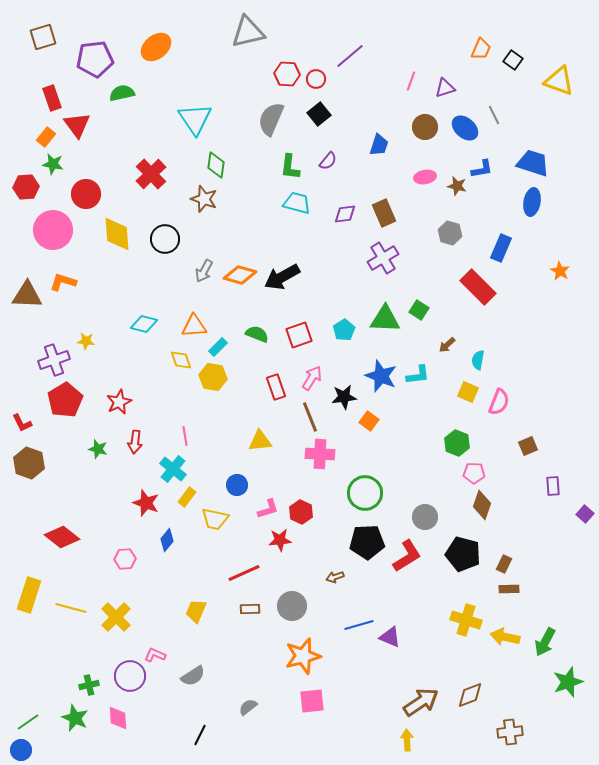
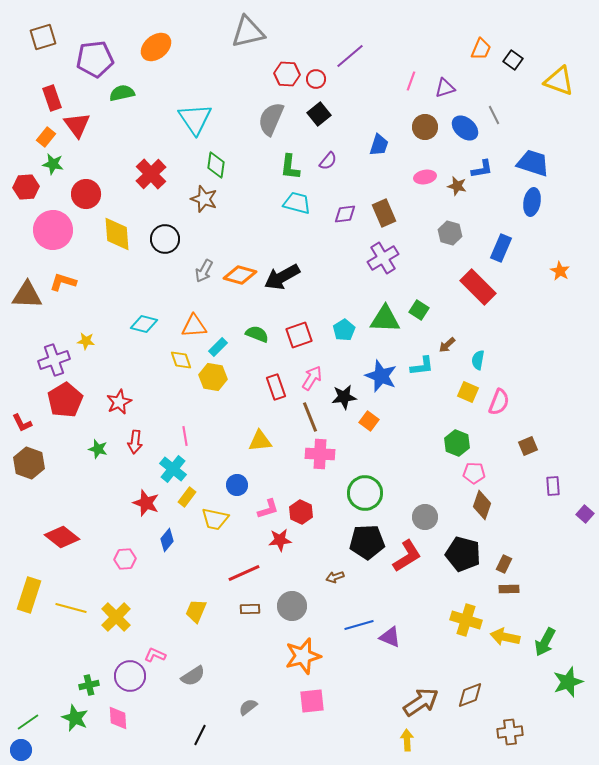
cyan L-shape at (418, 375): moved 4 px right, 9 px up
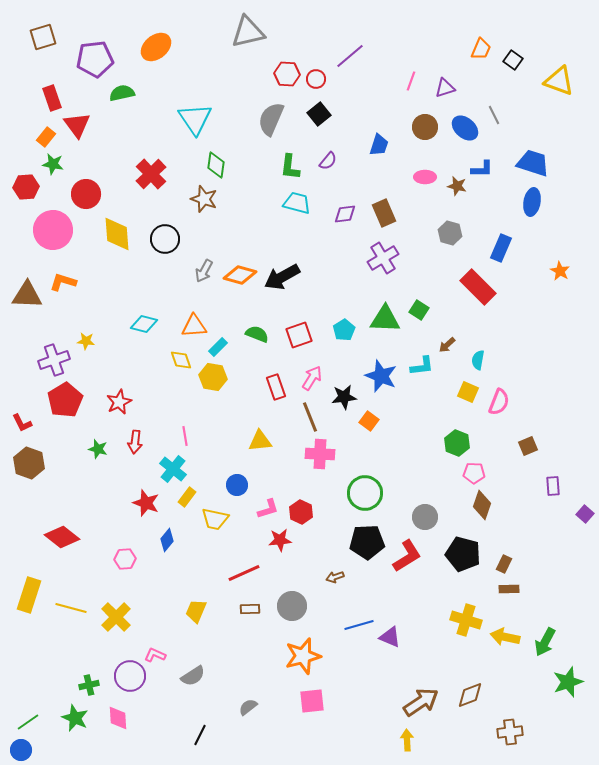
blue L-shape at (482, 169): rotated 10 degrees clockwise
pink ellipse at (425, 177): rotated 10 degrees clockwise
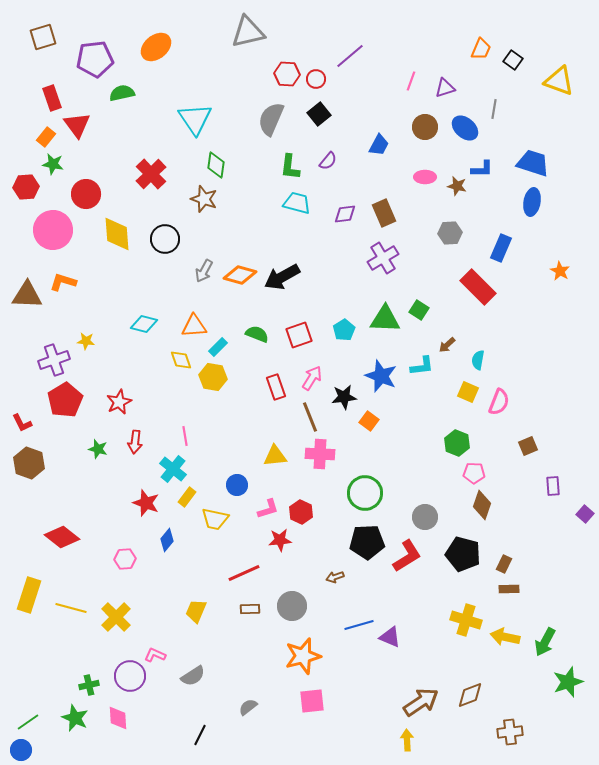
gray line at (494, 115): moved 6 px up; rotated 36 degrees clockwise
blue trapezoid at (379, 145): rotated 10 degrees clockwise
gray hexagon at (450, 233): rotated 20 degrees counterclockwise
yellow triangle at (260, 441): moved 15 px right, 15 px down
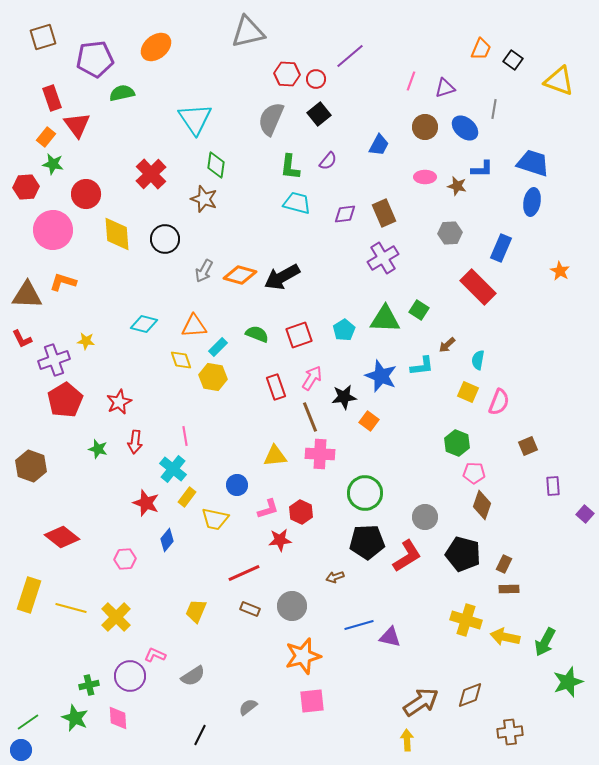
red L-shape at (22, 423): moved 84 px up
brown hexagon at (29, 463): moved 2 px right, 3 px down
brown rectangle at (250, 609): rotated 24 degrees clockwise
purple triangle at (390, 637): rotated 10 degrees counterclockwise
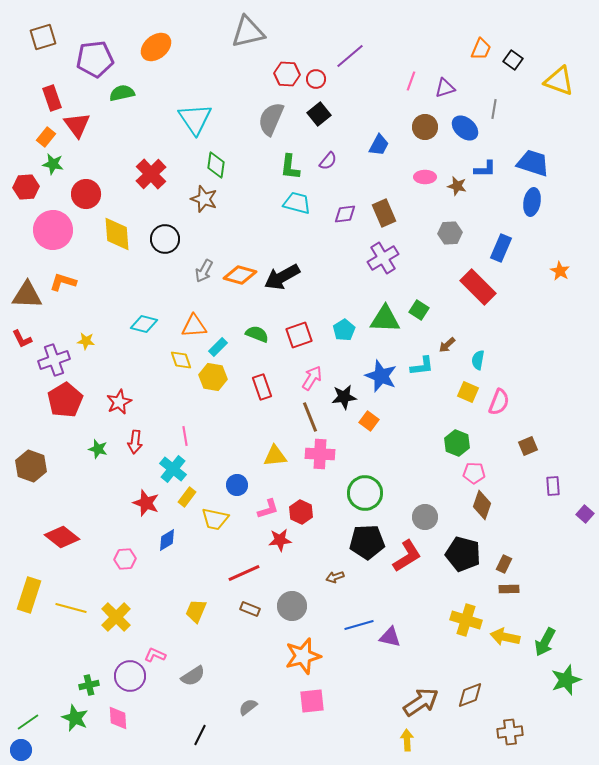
blue L-shape at (482, 169): moved 3 px right
red rectangle at (276, 387): moved 14 px left
blue diamond at (167, 540): rotated 20 degrees clockwise
green star at (568, 682): moved 2 px left, 2 px up
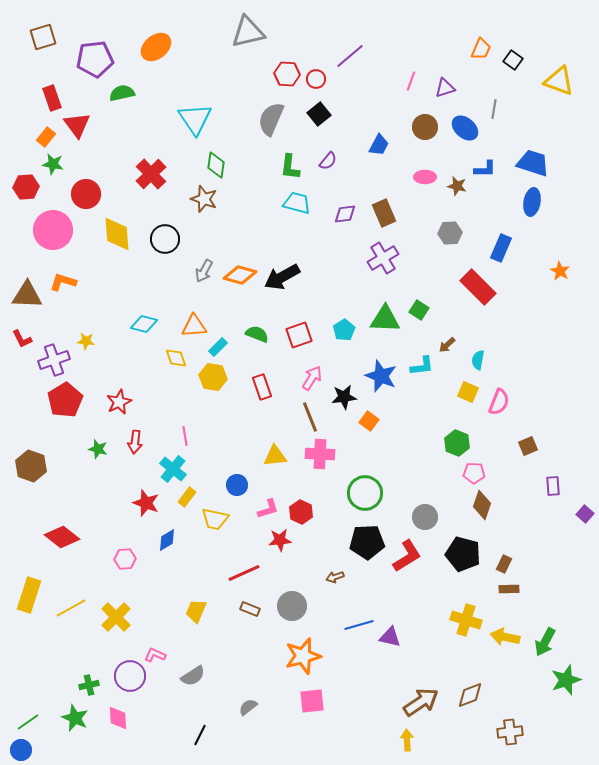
yellow diamond at (181, 360): moved 5 px left, 2 px up
yellow line at (71, 608): rotated 44 degrees counterclockwise
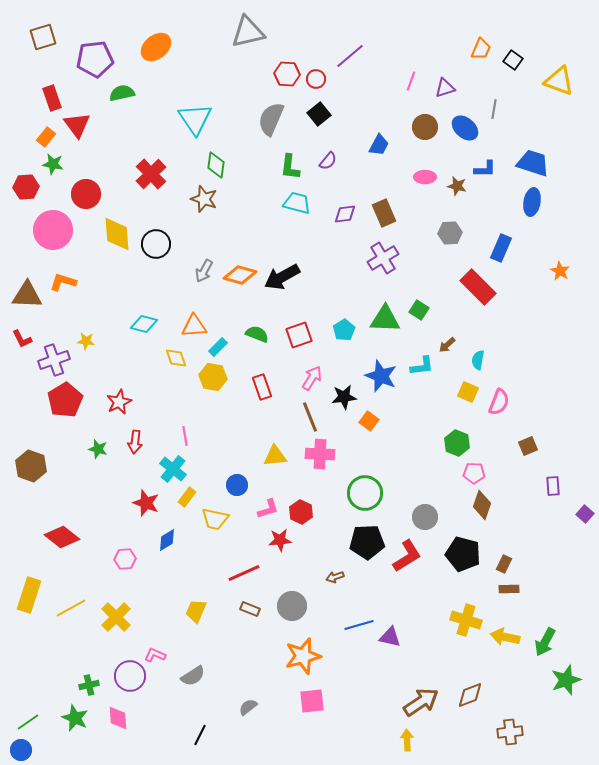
black circle at (165, 239): moved 9 px left, 5 px down
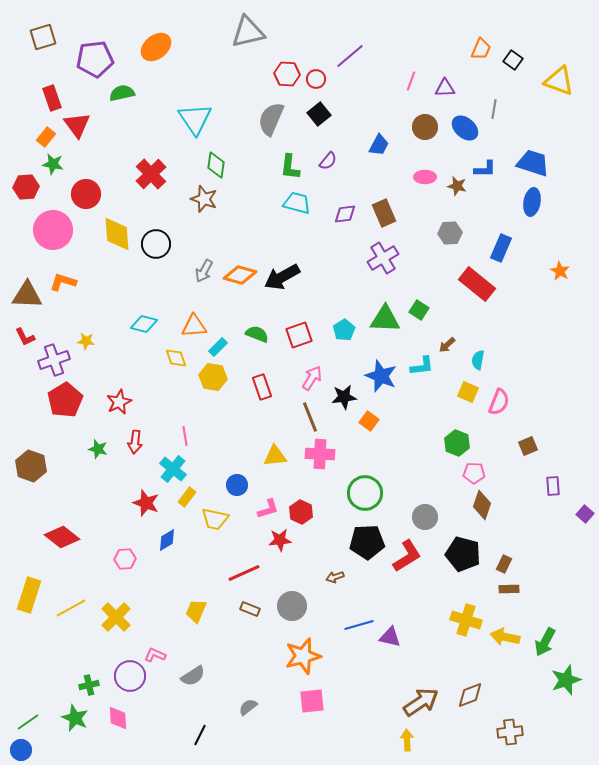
purple triangle at (445, 88): rotated 15 degrees clockwise
red rectangle at (478, 287): moved 1 px left, 3 px up; rotated 6 degrees counterclockwise
red L-shape at (22, 339): moved 3 px right, 2 px up
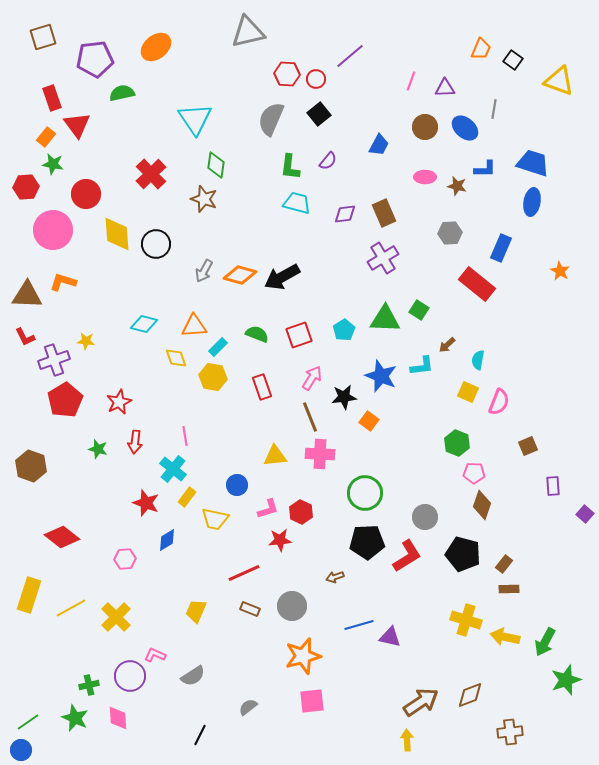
brown rectangle at (504, 564): rotated 12 degrees clockwise
